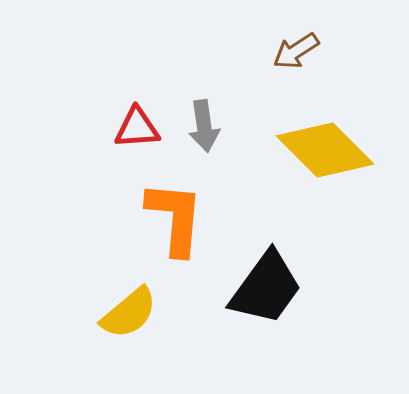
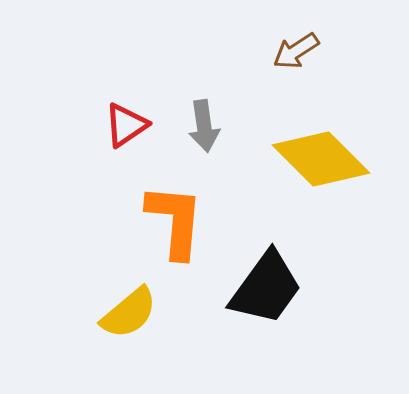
red triangle: moved 11 px left, 3 px up; rotated 30 degrees counterclockwise
yellow diamond: moved 4 px left, 9 px down
orange L-shape: moved 3 px down
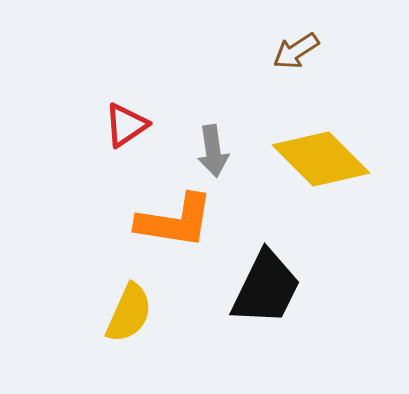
gray arrow: moved 9 px right, 25 px down
orange L-shape: rotated 94 degrees clockwise
black trapezoid: rotated 10 degrees counterclockwise
yellow semicircle: rotated 26 degrees counterclockwise
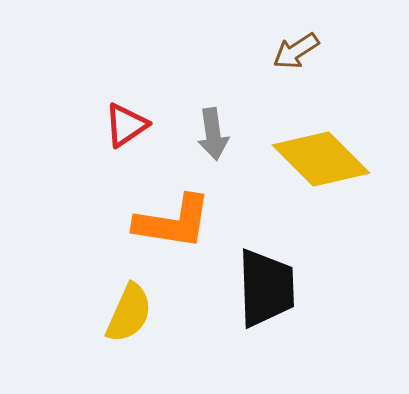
gray arrow: moved 17 px up
orange L-shape: moved 2 px left, 1 px down
black trapezoid: rotated 28 degrees counterclockwise
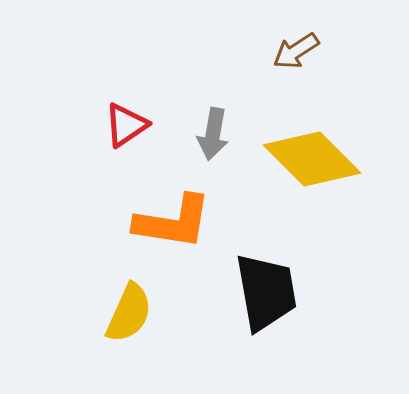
gray arrow: rotated 18 degrees clockwise
yellow diamond: moved 9 px left
black trapezoid: moved 4 px down; rotated 8 degrees counterclockwise
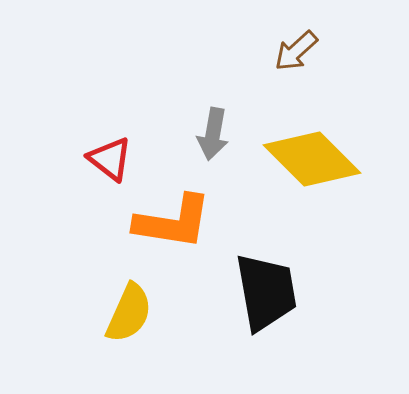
brown arrow: rotated 9 degrees counterclockwise
red triangle: moved 16 px left, 34 px down; rotated 48 degrees counterclockwise
